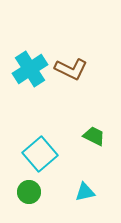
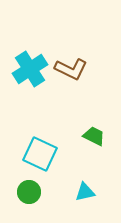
cyan square: rotated 24 degrees counterclockwise
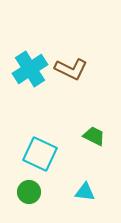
cyan triangle: rotated 20 degrees clockwise
